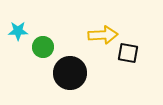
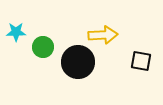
cyan star: moved 2 px left, 1 px down
black square: moved 13 px right, 8 px down
black circle: moved 8 px right, 11 px up
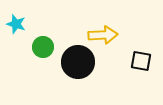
cyan star: moved 8 px up; rotated 18 degrees clockwise
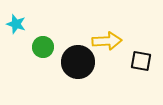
yellow arrow: moved 4 px right, 6 px down
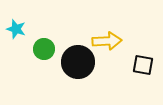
cyan star: moved 5 px down
green circle: moved 1 px right, 2 px down
black square: moved 2 px right, 4 px down
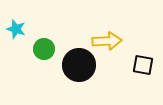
black circle: moved 1 px right, 3 px down
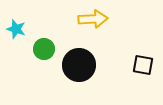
yellow arrow: moved 14 px left, 22 px up
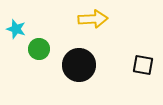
green circle: moved 5 px left
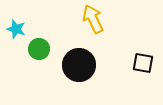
yellow arrow: rotated 112 degrees counterclockwise
black square: moved 2 px up
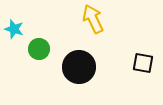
cyan star: moved 2 px left
black circle: moved 2 px down
